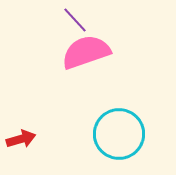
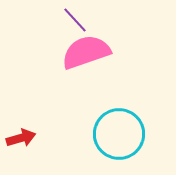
red arrow: moved 1 px up
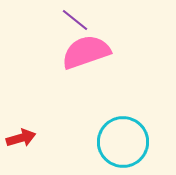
purple line: rotated 8 degrees counterclockwise
cyan circle: moved 4 px right, 8 px down
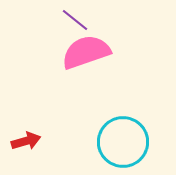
red arrow: moved 5 px right, 3 px down
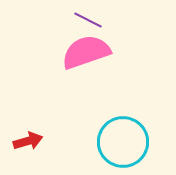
purple line: moved 13 px right; rotated 12 degrees counterclockwise
red arrow: moved 2 px right
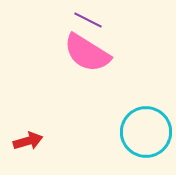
pink semicircle: moved 1 px right, 1 px down; rotated 129 degrees counterclockwise
cyan circle: moved 23 px right, 10 px up
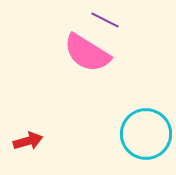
purple line: moved 17 px right
cyan circle: moved 2 px down
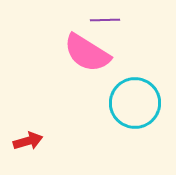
purple line: rotated 28 degrees counterclockwise
cyan circle: moved 11 px left, 31 px up
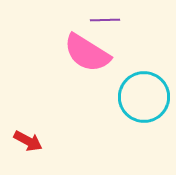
cyan circle: moved 9 px right, 6 px up
red arrow: rotated 44 degrees clockwise
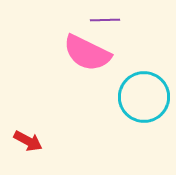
pink semicircle: rotated 6 degrees counterclockwise
